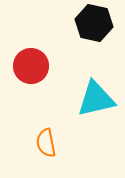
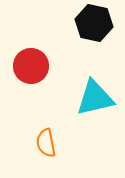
cyan triangle: moved 1 px left, 1 px up
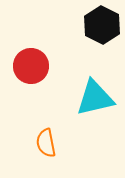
black hexagon: moved 8 px right, 2 px down; rotated 15 degrees clockwise
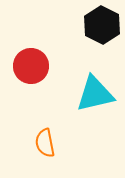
cyan triangle: moved 4 px up
orange semicircle: moved 1 px left
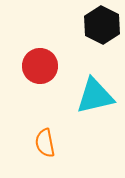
red circle: moved 9 px right
cyan triangle: moved 2 px down
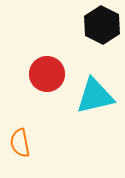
red circle: moved 7 px right, 8 px down
orange semicircle: moved 25 px left
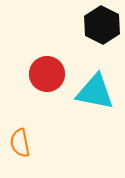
cyan triangle: moved 4 px up; rotated 24 degrees clockwise
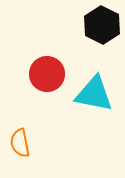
cyan triangle: moved 1 px left, 2 px down
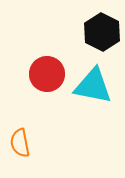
black hexagon: moved 7 px down
cyan triangle: moved 1 px left, 8 px up
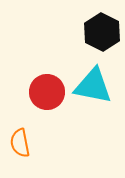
red circle: moved 18 px down
